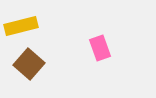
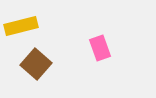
brown square: moved 7 px right
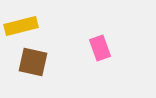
brown square: moved 3 px left, 2 px up; rotated 28 degrees counterclockwise
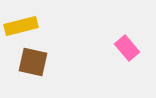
pink rectangle: moved 27 px right; rotated 20 degrees counterclockwise
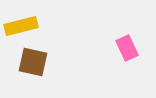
pink rectangle: rotated 15 degrees clockwise
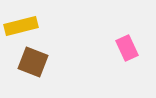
brown square: rotated 8 degrees clockwise
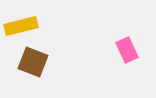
pink rectangle: moved 2 px down
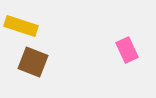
yellow rectangle: rotated 32 degrees clockwise
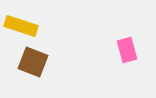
pink rectangle: rotated 10 degrees clockwise
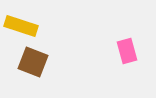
pink rectangle: moved 1 px down
